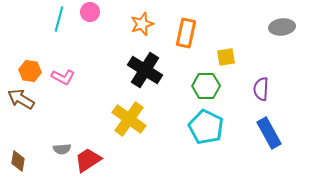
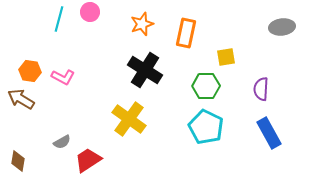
gray semicircle: moved 7 px up; rotated 24 degrees counterclockwise
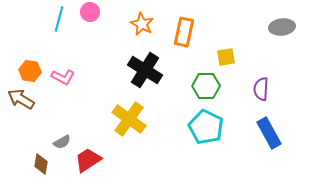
orange star: rotated 25 degrees counterclockwise
orange rectangle: moved 2 px left, 1 px up
brown diamond: moved 23 px right, 3 px down
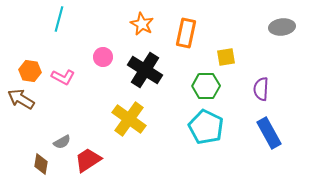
pink circle: moved 13 px right, 45 px down
orange rectangle: moved 2 px right, 1 px down
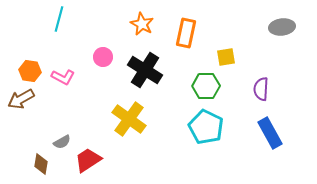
brown arrow: rotated 60 degrees counterclockwise
blue rectangle: moved 1 px right
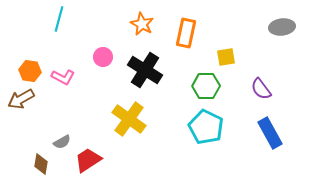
purple semicircle: rotated 40 degrees counterclockwise
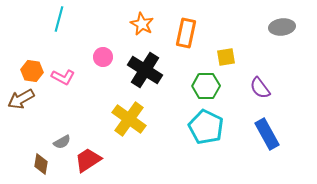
orange hexagon: moved 2 px right
purple semicircle: moved 1 px left, 1 px up
blue rectangle: moved 3 px left, 1 px down
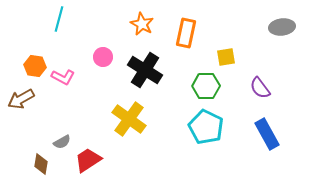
orange hexagon: moved 3 px right, 5 px up
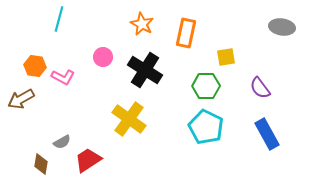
gray ellipse: rotated 15 degrees clockwise
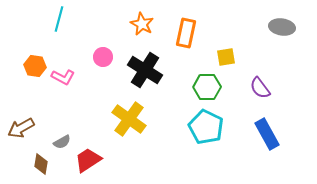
green hexagon: moved 1 px right, 1 px down
brown arrow: moved 29 px down
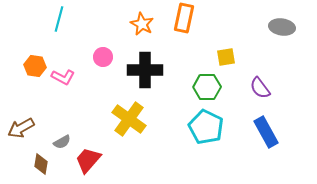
orange rectangle: moved 2 px left, 15 px up
black cross: rotated 32 degrees counterclockwise
blue rectangle: moved 1 px left, 2 px up
red trapezoid: rotated 16 degrees counterclockwise
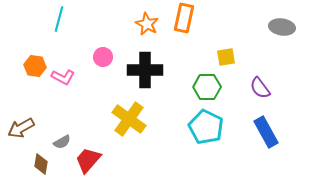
orange star: moved 5 px right
